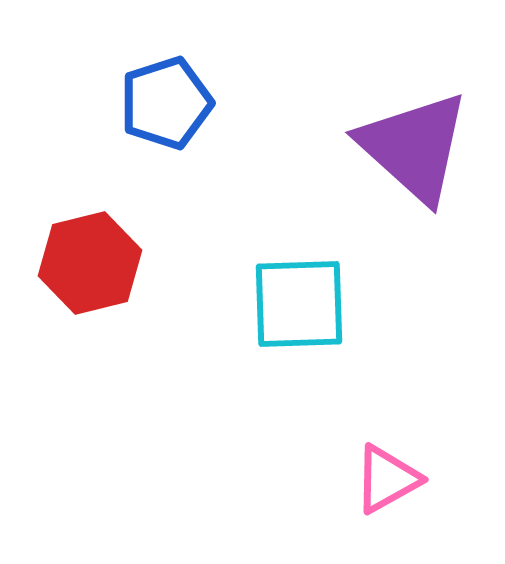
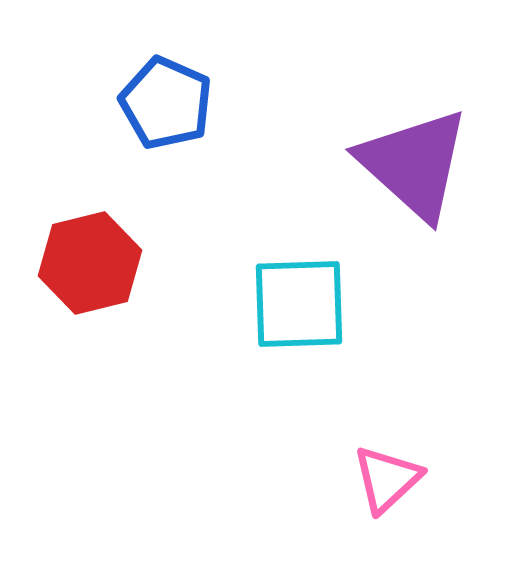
blue pentagon: rotated 30 degrees counterclockwise
purple triangle: moved 17 px down
pink triangle: rotated 14 degrees counterclockwise
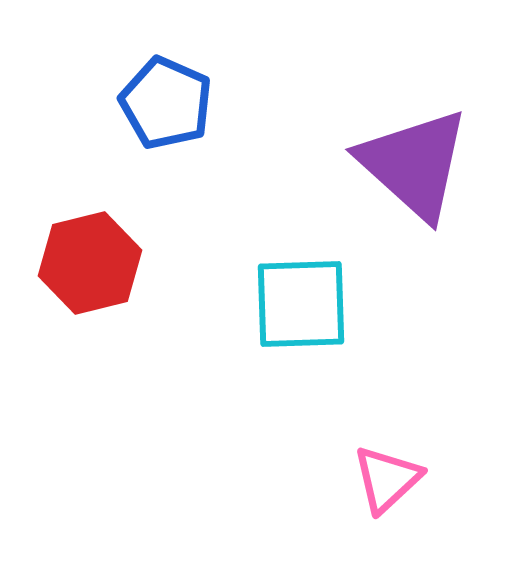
cyan square: moved 2 px right
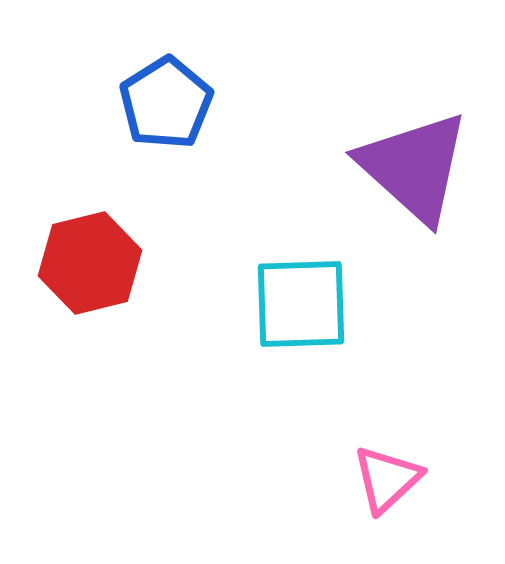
blue pentagon: rotated 16 degrees clockwise
purple triangle: moved 3 px down
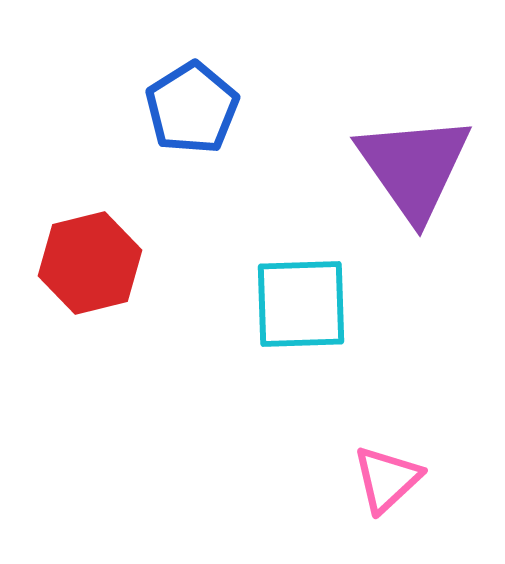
blue pentagon: moved 26 px right, 5 px down
purple triangle: rotated 13 degrees clockwise
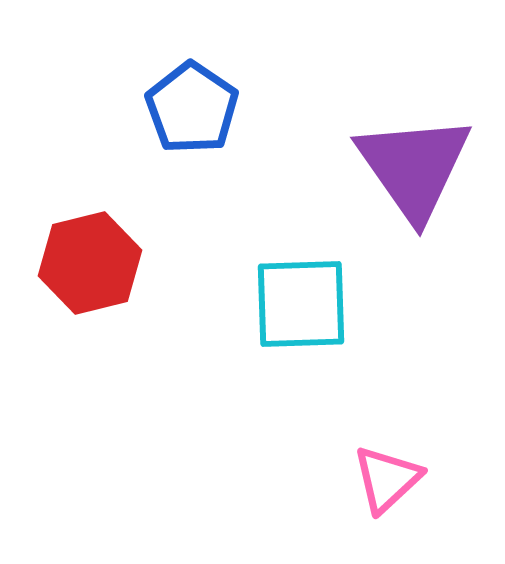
blue pentagon: rotated 6 degrees counterclockwise
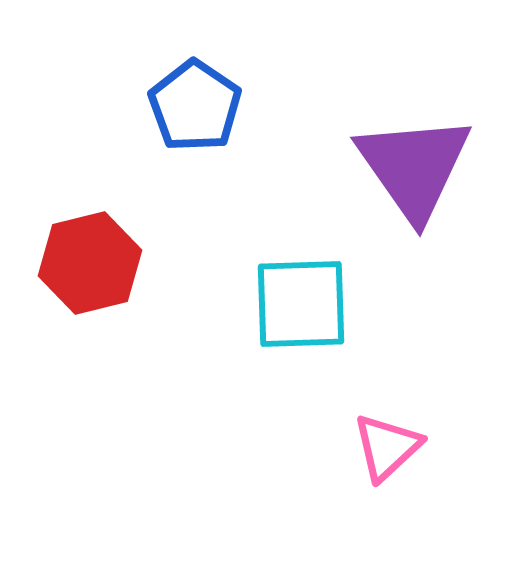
blue pentagon: moved 3 px right, 2 px up
pink triangle: moved 32 px up
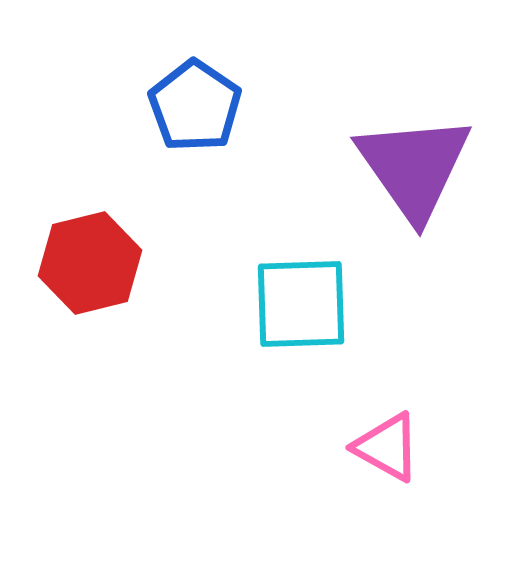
pink triangle: rotated 48 degrees counterclockwise
